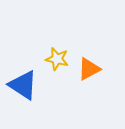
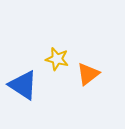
orange triangle: moved 1 px left, 5 px down; rotated 10 degrees counterclockwise
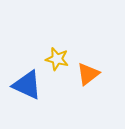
blue triangle: moved 4 px right; rotated 8 degrees counterclockwise
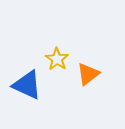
yellow star: rotated 20 degrees clockwise
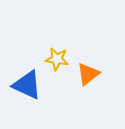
yellow star: rotated 25 degrees counterclockwise
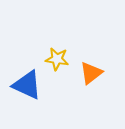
orange triangle: moved 3 px right, 1 px up
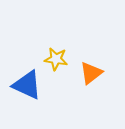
yellow star: moved 1 px left
